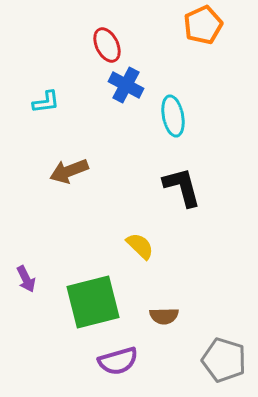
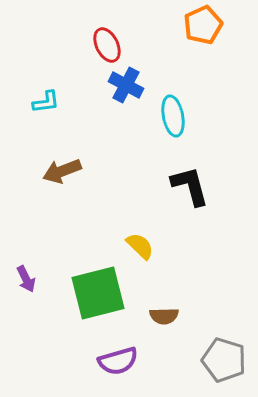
brown arrow: moved 7 px left
black L-shape: moved 8 px right, 1 px up
green square: moved 5 px right, 9 px up
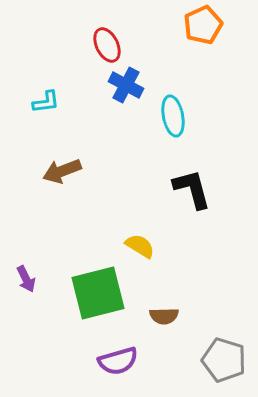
black L-shape: moved 2 px right, 3 px down
yellow semicircle: rotated 12 degrees counterclockwise
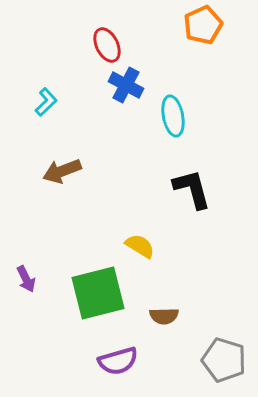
cyan L-shape: rotated 36 degrees counterclockwise
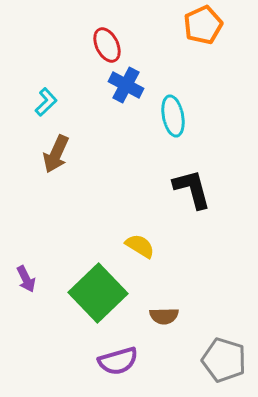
brown arrow: moved 6 px left, 17 px up; rotated 45 degrees counterclockwise
green square: rotated 30 degrees counterclockwise
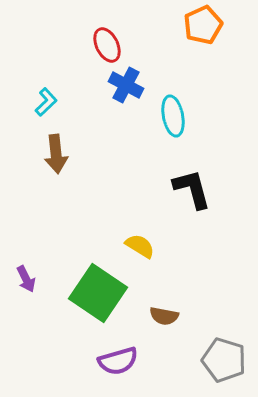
brown arrow: rotated 30 degrees counterclockwise
green square: rotated 12 degrees counterclockwise
brown semicircle: rotated 12 degrees clockwise
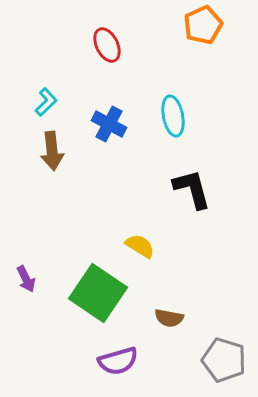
blue cross: moved 17 px left, 39 px down
brown arrow: moved 4 px left, 3 px up
brown semicircle: moved 5 px right, 2 px down
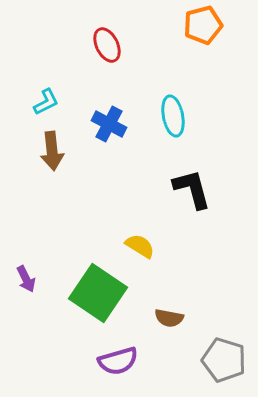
orange pentagon: rotated 9 degrees clockwise
cyan L-shape: rotated 16 degrees clockwise
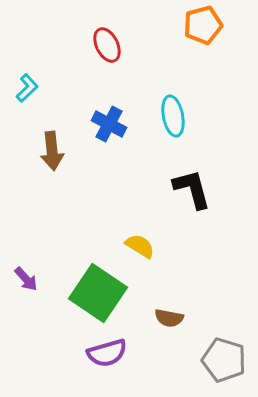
cyan L-shape: moved 19 px left, 14 px up; rotated 16 degrees counterclockwise
purple arrow: rotated 16 degrees counterclockwise
purple semicircle: moved 11 px left, 8 px up
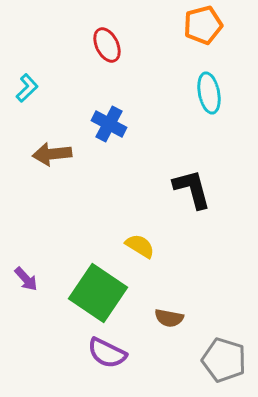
cyan ellipse: moved 36 px right, 23 px up
brown arrow: moved 3 px down; rotated 90 degrees clockwise
purple semicircle: rotated 42 degrees clockwise
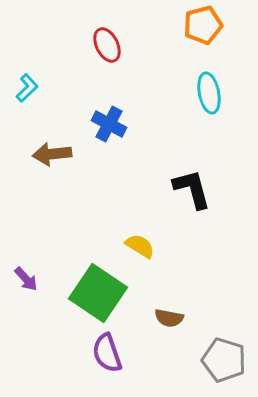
purple semicircle: rotated 45 degrees clockwise
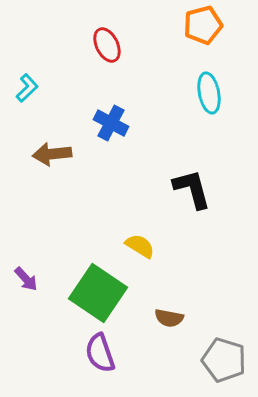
blue cross: moved 2 px right, 1 px up
purple semicircle: moved 7 px left
